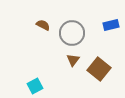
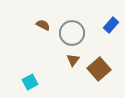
blue rectangle: rotated 35 degrees counterclockwise
brown square: rotated 10 degrees clockwise
cyan square: moved 5 px left, 4 px up
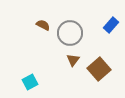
gray circle: moved 2 px left
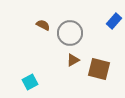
blue rectangle: moved 3 px right, 4 px up
brown triangle: rotated 24 degrees clockwise
brown square: rotated 35 degrees counterclockwise
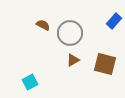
brown square: moved 6 px right, 5 px up
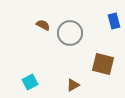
blue rectangle: rotated 56 degrees counterclockwise
brown triangle: moved 25 px down
brown square: moved 2 px left
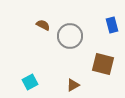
blue rectangle: moved 2 px left, 4 px down
gray circle: moved 3 px down
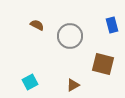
brown semicircle: moved 6 px left
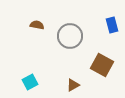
brown semicircle: rotated 16 degrees counterclockwise
brown square: moved 1 px left, 1 px down; rotated 15 degrees clockwise
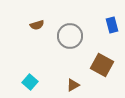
brown semicircle: rotated 152 degrees clockwise
cyan square: rotated 21 degrees counterclockwise
